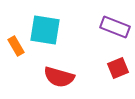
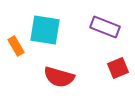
purple rectangle: moved 10 px left
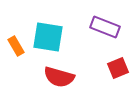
cyan square: moved 3 px right, 7 px down
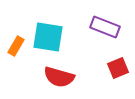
orange rectangle: rotated 60 degrees clockwise
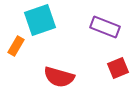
cyan square: moved 8 px left, 17 px up; rotated 28 degrees counterclockwise
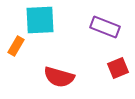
cyan square: rotated 16 degrees clockwise
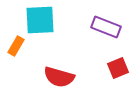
purple rectangle: moved 1 px right
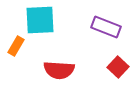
red square: moved 1 px up; rotated 25 degrees counterclockwise
red semicircle: moved 7 px up; rotated 12 degrees counterclockwise
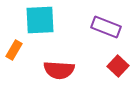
orange rectangle: moved 2 px left, 4 px down
red square: moved 1 px up
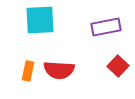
purple rectangle: rotated 32 degrees counterclockwise
orange rectangle: moved 14 px right, 21 px down; rotated 18 degrees counterclockwise
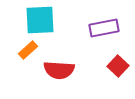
purple rectangle: moved 2 px left, 1 px down
orange rectangle: moved 21 px up; rotated 36 degrees clockwise
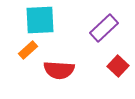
purple rectangle: rotated 32 degrees counterclockwise
